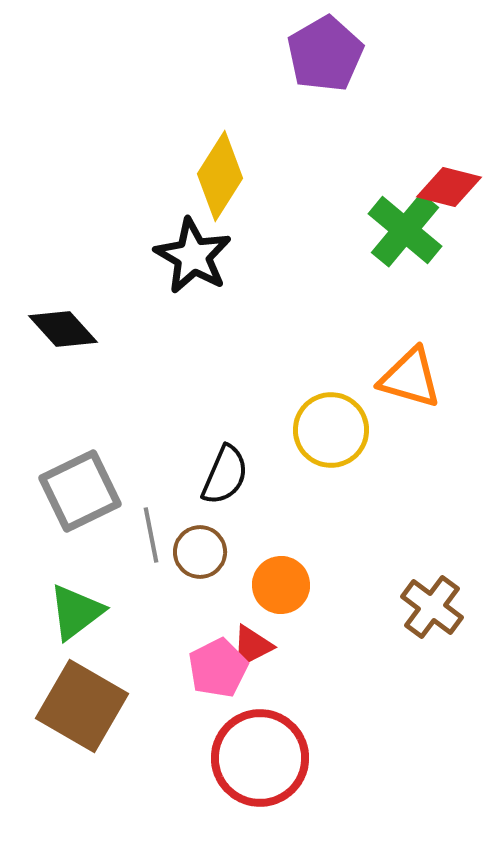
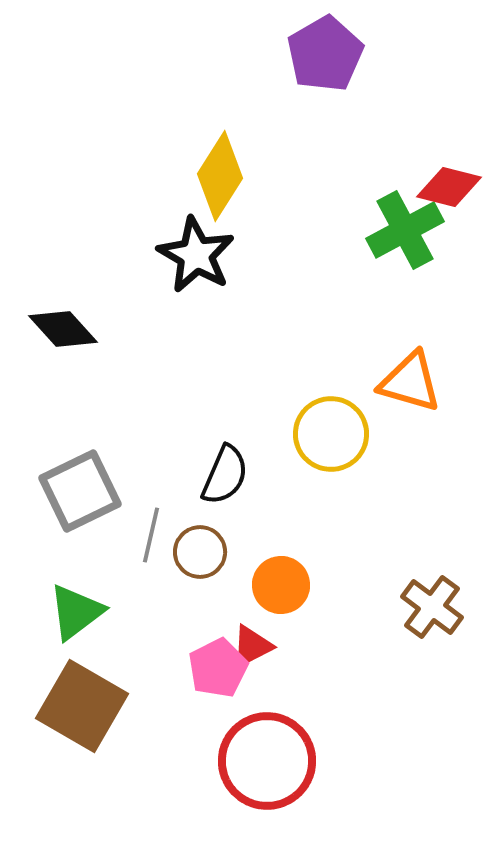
green cross: rotated 22 degrees clockwise
black star: moved 3 px right, 1 px up
orange triangle: moved 4 px down
yellow circle: moved 4 px down
gray line: rotated 24 degrees clockwise
red circle: moved 7 px right, 3 px down
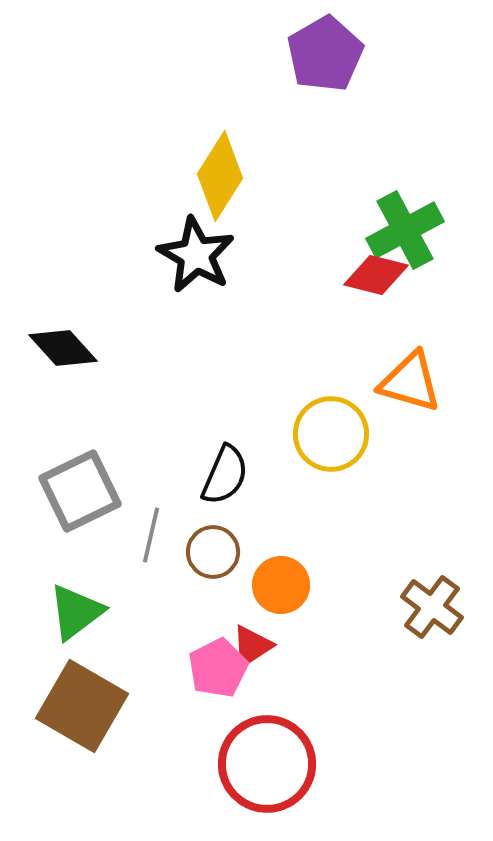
red diamond: moved 73 px left, 88 px down
black diamond: moved 19 px down
brown circle: moved 13 px right
red triangle: rotated 6 degrees counterclockwise
red circle: moved 3 px down
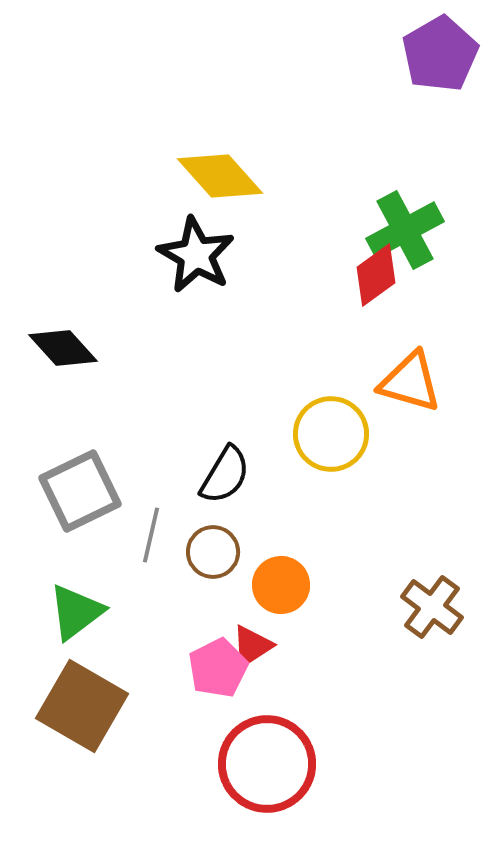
purple pentagon: moved 115 px right
yellow diamond: rotated 74 degrees counterclockwise
red diamond: rotated 50 degrees counterclockwise
black semicircle: rotated 8 degrees clockwise
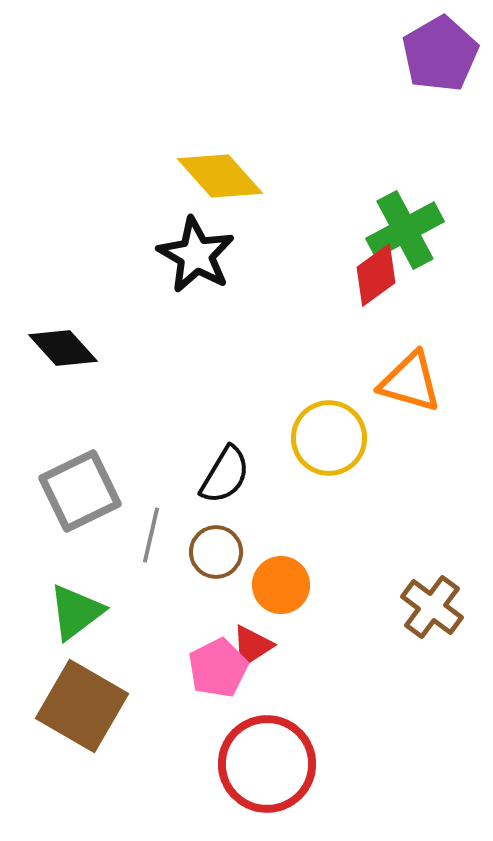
yellow circle: moved 2 px left, 4 px down
brown circle: moved 3 px right
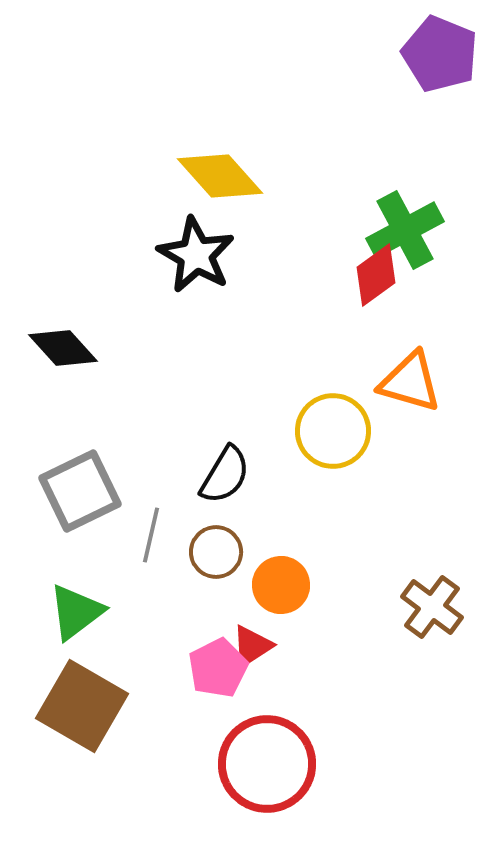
purple pentagon: rotated 20 degrees counterclockwise
yellow circle: moved 4 px right, 7 px up
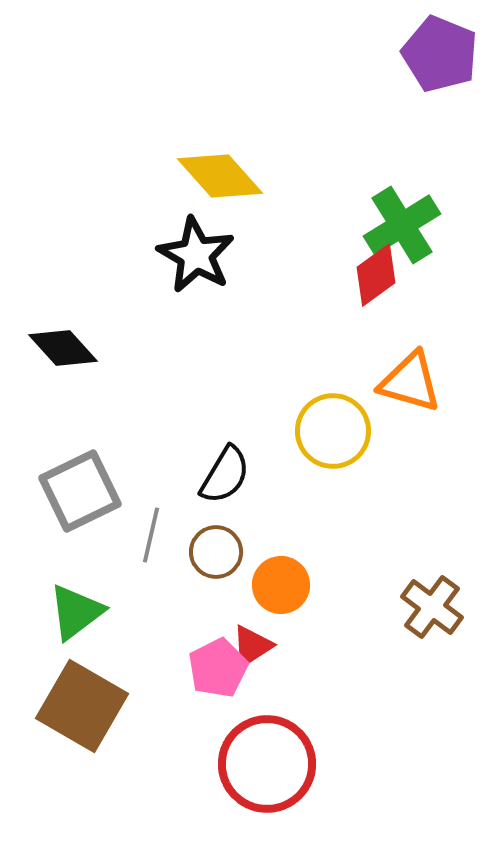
green cross: moved 3 px left, 5 px up; rotated 4 degrees counterclockwise
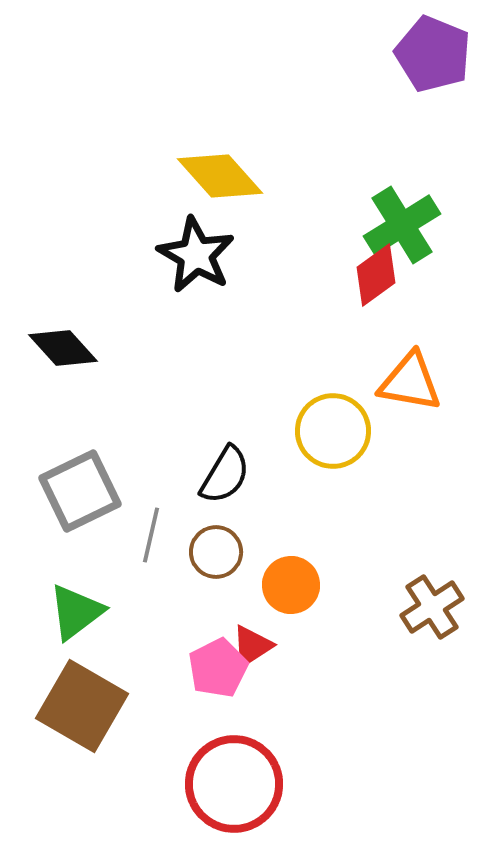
purple pentagon: moved 7 px left
orange triangle: rotated 6 degrees counterclockwise
orange circle: moved 10 px right
brown cross: rotated 20 degrees clockwise
red circle: moved 33 px left, 20 px down
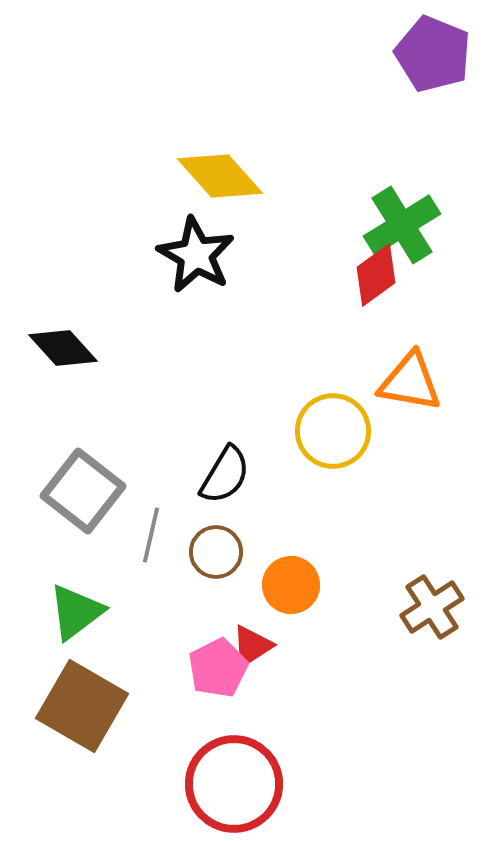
gray square: moved 3 px right; rotated 26 degrees counterclockwise
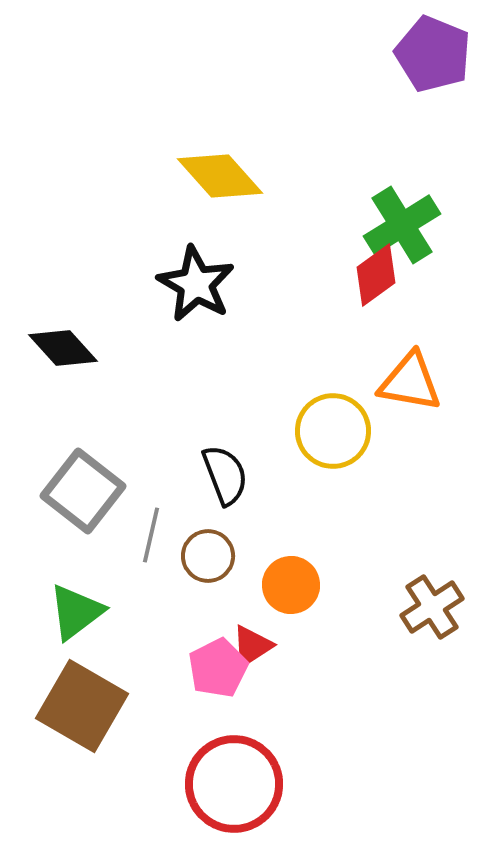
black star: moved 29 px down
black semicircle: rotated 52 degrees counterclockwise
brown circle: moved 8 px left, 4 px down
